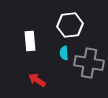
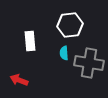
red arrow: moved 18 px left; rotated 12 degrees counterclockwise
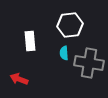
red arrow: moved 1 px up
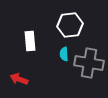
cyan semicircle: moved 1 px down
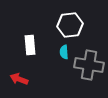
white rectangle: moved 4 px down
cyan semicircle: moved 2 px up
gray cross: moved 2 px down
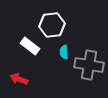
white hexagon: moved 18 px left
white rectangle: moved 1 px down; rotated 48 degrees counterclockwise
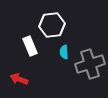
white rectangle: rotated 30 degrees clockwise
gray cross: moved 1 px right, 1 px up; rotated 28 degrees counterclockwise
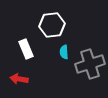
white rectangle: moved 4 px left, 3 px down
red arrow: rotated 12 degrees counterclockwise
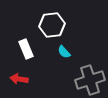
cyan semicircle: rotated 40 degrees counterclockwise
gray cross: moved 16 px down
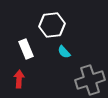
red arrow: rotated 84 degrees clockwise
